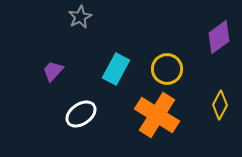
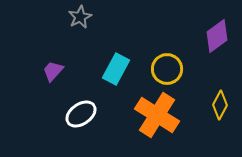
purple diamond: moved 2 px left, 1 px up
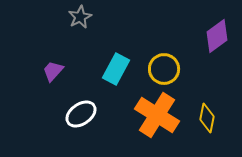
yellow circle: moved 3 px left
yellow diamond: moved 13 px left, 13 px down; rotated 16 degrees counterclockwise
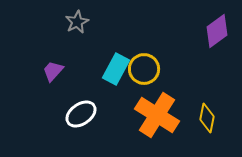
gray star: moved 3 px left, 5 px down
purple diamond: moved 5 px up
yellow circle: moved 20 px left
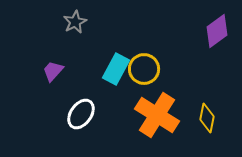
gray star: moved 2 px left
white ellipse: rotated 20 degrees counterclockwise
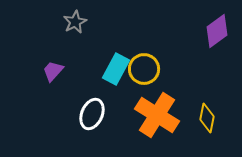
white ellipse: moved 11 px right; rotated 12 degrees counterclockwise
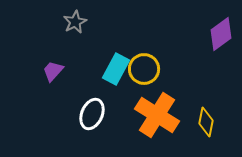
purple diamond: moved 4 px right, 3 px down
yellow diamond: moved 1 px left, 4 px down
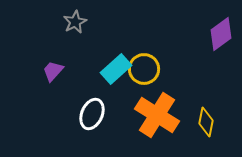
cyan rectangle: rotated 20 degrees clockwise
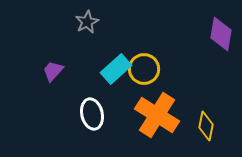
gray star: moved 12 px right
purple diamond: rotated 44 degrees counterclockwise
white ellipse: rotated 36 degrees counterclockwise
yellow diamond: moved 4 px down
